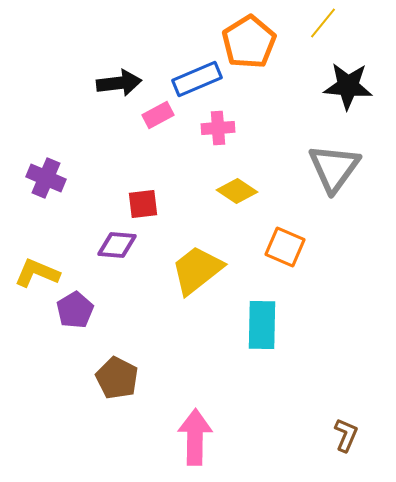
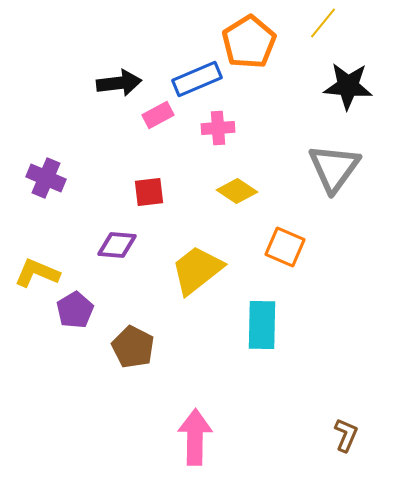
red square: moved 6 px right, 12 px up
brown pentagon: moved 16 px right, 31 px up
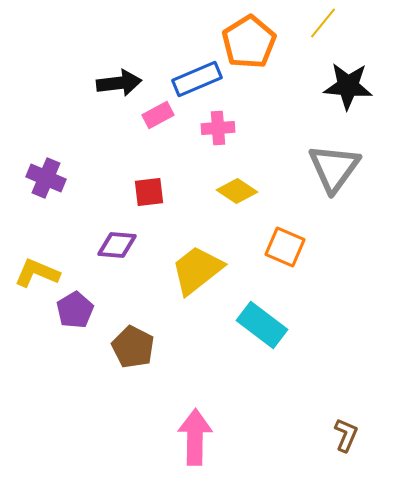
cyan rectangle: rotated 54 degrees counterclockwise
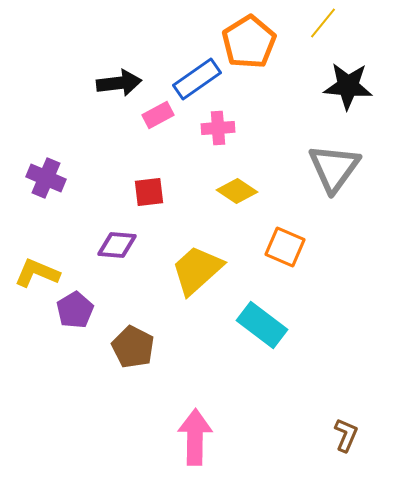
blue rectangle: rotated 12 degrees counterclockwise
yellow trapezoid: rotated 4 degrees counterclockwise
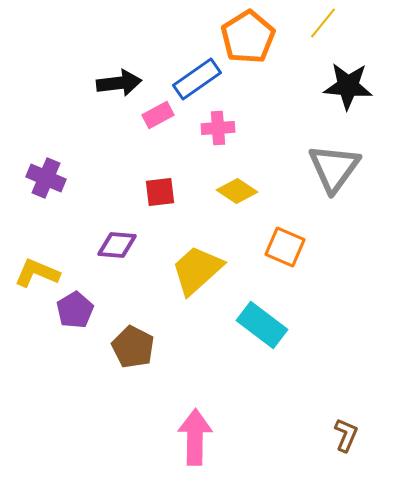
orange pentagon: moved 1 px left, 5 px up
red square: moved 11 px right
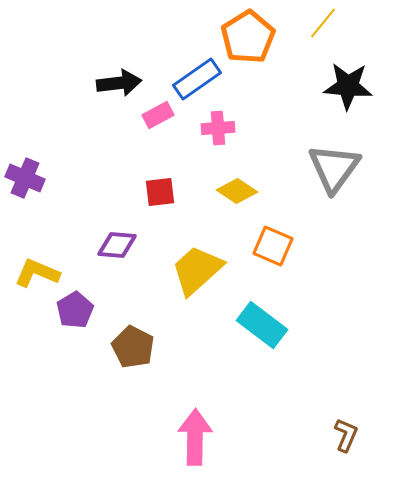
purple cross: moved 21 px left
orange square: moved 12 px left, 1 px up
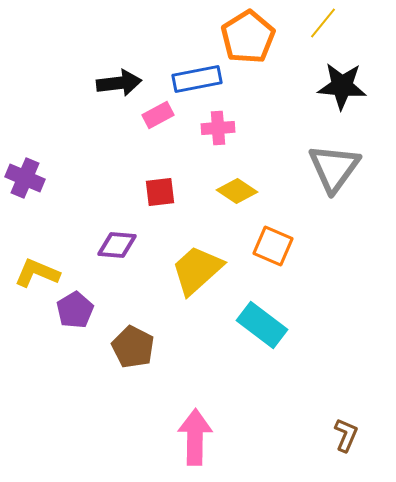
blue rectangle: rotated 24 degrees clockwise
black star: moved 6 px left
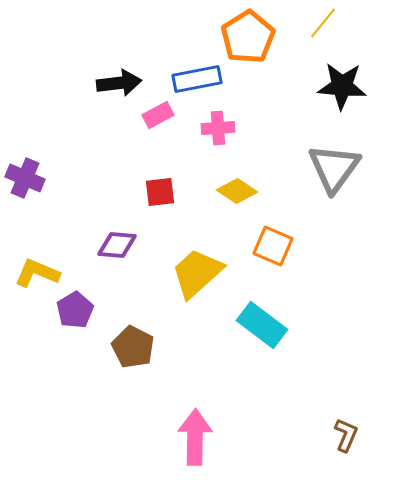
yellow trapezoid: moved 3 px down
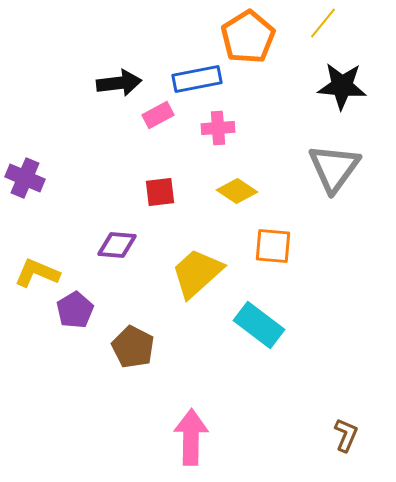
orange square: rotated 18 degrees counterclockwise
cyan rectangle: moved 3 px left
pink arrow: moved 4 px left
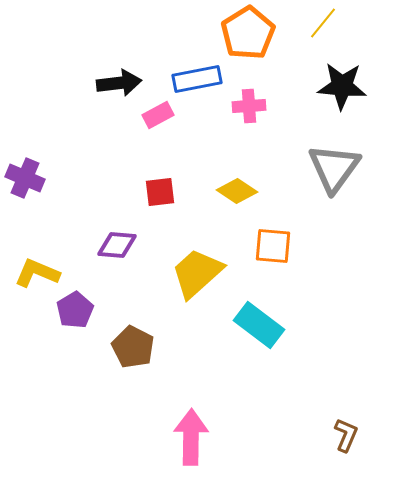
orange pentagon: moved 4 px up
pink cross: moved 31 px right, 22 px up
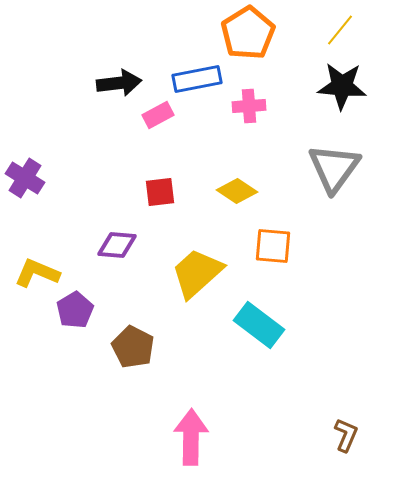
yellow line: moved 17 px right, 7 px down
purple cross: rotated 9 degrees clockwise
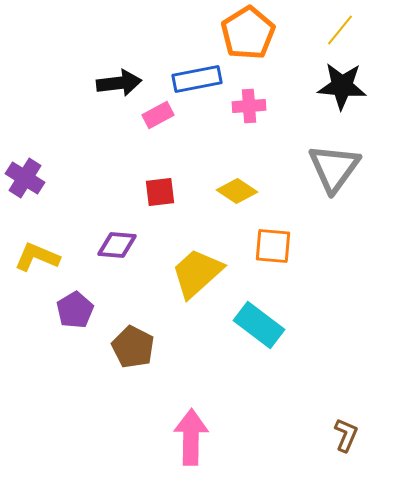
yellow L-shape: moved 16 px up
